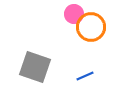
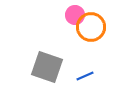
pink circle: moved 1 px right, 1 px down
gray square: moved 12 px right
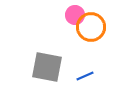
gray square: rotated 8 degrees counterclockwise
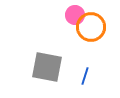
blue line: rotated 48 degrees counterclockwise
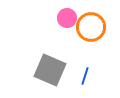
pink circle: moved 8 px left, 3 px down
gray square: moved 3 px right, 3 px down; rotated 12 degrees clockwise
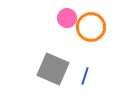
gray square: moved 3 px right, 1 px up
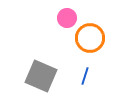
orange circle: moved 1 px left, 11 px down
gray square: moved 12 px left, 7 px down
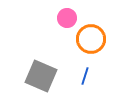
orange circle: moved 1 px right, 1 px down
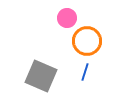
orange circle: moved 4 px left, 2 px down
blue line: moved 4 px up
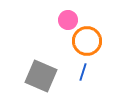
pink circle: moved 1 px right, 2 px down
blue line: moved 2 px left
